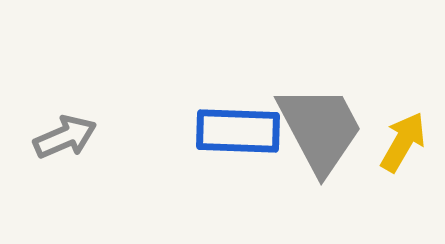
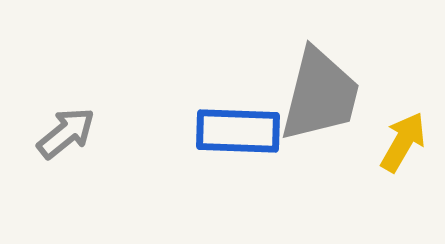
gray trapezoid: moved 34 px up; rotated 42 degrees clockwise
gray arrow: moved 1 px right, 4 px up; rotated 16 degrees counterclockwise
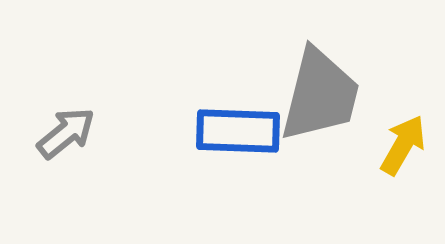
yellow arrow: moved 3 px down
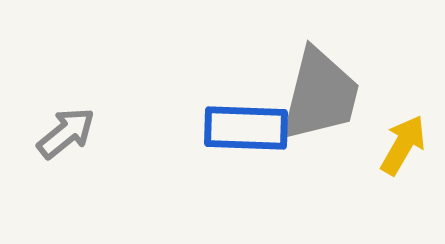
blue rectangle: moved 8 px right, 3 px up
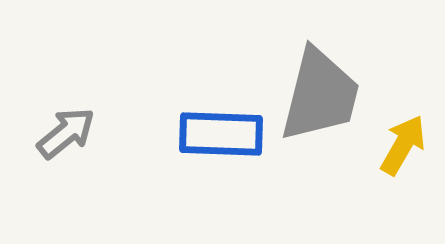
blue rectangle: moved 25 px left, 6 px down
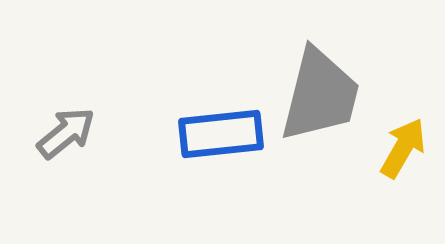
blue rectangle: rotated 8 degrees counterclockwise
yellow arrow: moved 3 px down
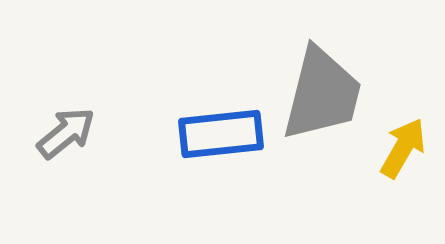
gray trapezoid: moved 2 px right, 1 px up
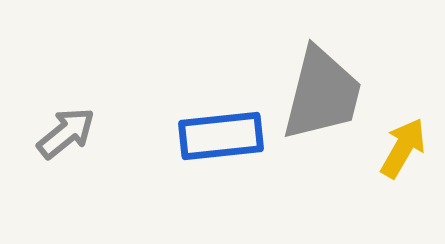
blue rectangle: moved 2 px down
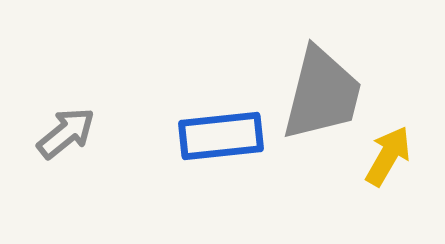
yellow arrow: moved 15 px left, 8 px down
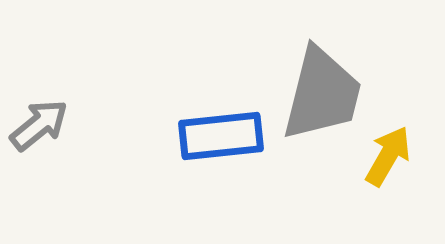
gray arrow: moved 27 px left, 8 px up
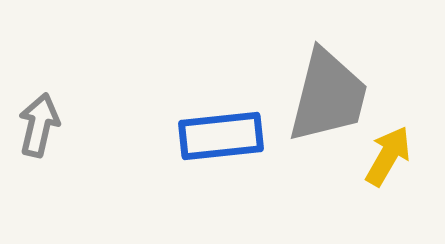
gray trapezoid: moved 6 px right, 2 px down
gray arrow: rotated 38 degrees counterclockwise
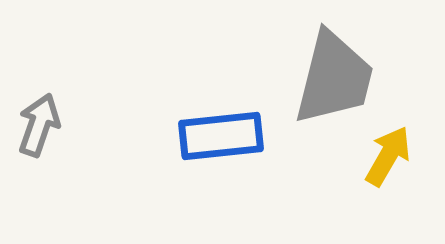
gray trapezoid: moved 6 px right, 18 px up
gray arrow: rotated 6 degrees clockwise
